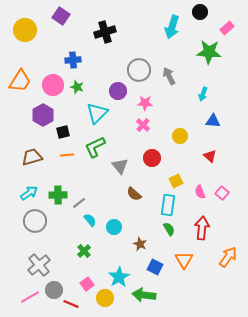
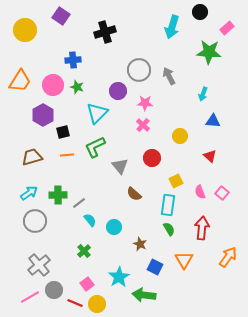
yellow circle at (105, 298): moved 8 px left, 6 px down
red line at (71, 304): moved 4 px right, 1 px up
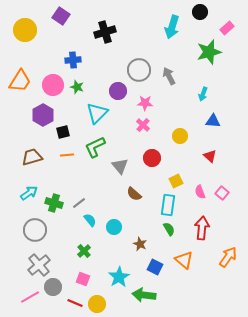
green star at (209, 52): rotated 20 degrees counterclockwise
green cross at (58, 195): moved 4 px left, 8 px down; rotated 18 degrees clockwise
gray circle at (35, 221): moved 9 px down
orange triangle at (184, 260): rotated 18 degrees counterclockwise
pink square at (87, 284): moved 4 px left, 5 px up; rotated 32 degrees counterclockwise
gray circle at (54, 290): moved 1 px left, 3 px up
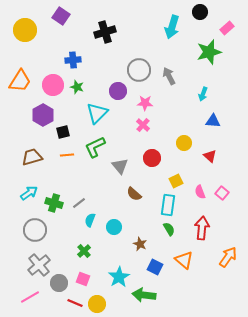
yellow circle at (180, 136): moved 4 px right, 7 px down
cyan semicircle at (90, 220): rotated 120 degrees counterclockwise
gray circle at (53, 287): moved 6 px right, 4 px up
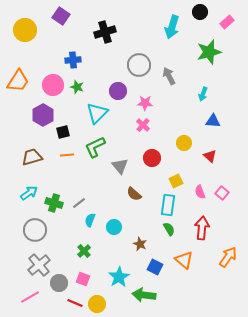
pink rectangle at (227, 28): moved 6 px up
gray circle at (139, 70): moved 5 px up
orange trapezoid at (20, 81): moved 2 px left
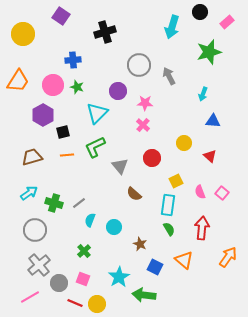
yellow circle at (25, 30): moved 2 px left, 4 px down
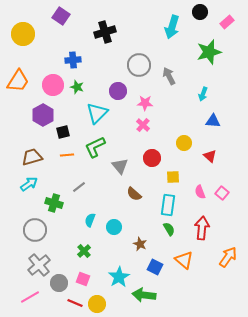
yellow square at (176, 181): moved 3 px left, 4 px up; rotated 24 degrees clockwise
cyan arrow at (29, 193): moved 9 px up
gray line at (79, 203): moved 16 px up
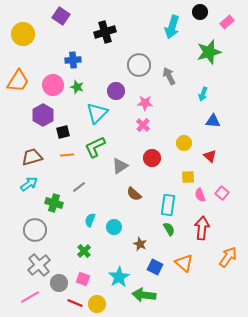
purple circle at (118, 91): moved 2 px left
gray triangle at (120, 166): rotated 36 degrees clockwise
yellow square at (173, 177): moved 15 px right
pink semicircle at (200, 192): moved 3 px down
orange triangle at (184, 260): moved 3 px down
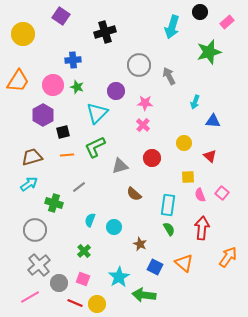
cyan arrow at (203, 94): moved 8 px left, 8 px down
gray triangle at (120, 166): rotated 18 degrees clockwise
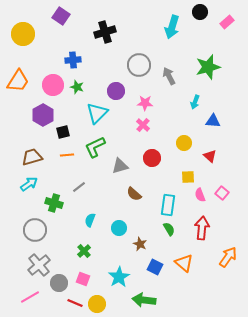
green star at (209, 52): moved 1 px left, 15 px down
cyan circle at (114, 227): moved 5 px right, 1 px down
green arrow at (144, 295): moved 5 px down
